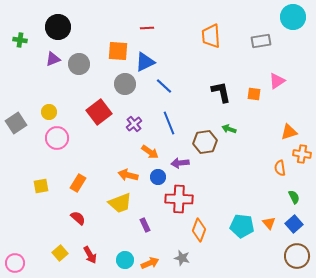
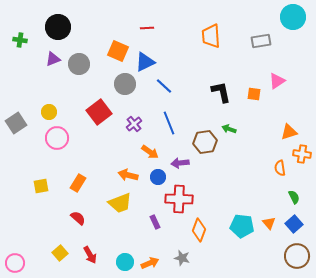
orange square at (118, 51): rotated 20 degrees clockwise
purple rectangle at (145, 225): moved 10 px right, 3 px up
cyan circle at (125, 260): moved 2 px down
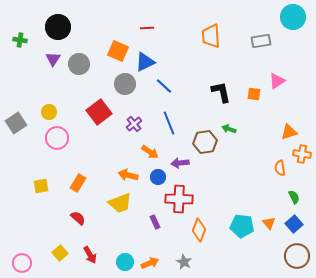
purple triangle at (53, 59): rotated 35 degrees counterclockwise
gray star at (182, 258): moved 2 px right, 4 px down; rotated 14 degrees clockwise
pink circle at (15, 263): moved 7 px right
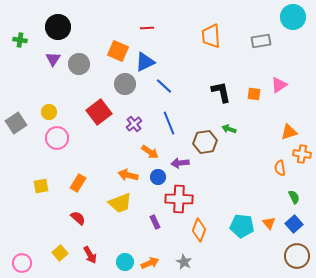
pink triangle at (277, 81): moved 2 px right, 4 px down
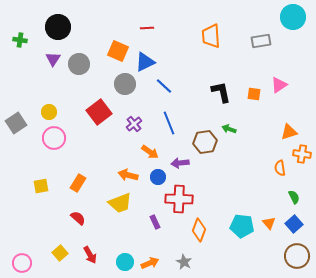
pink circle at (57, 138): moved 3 px left
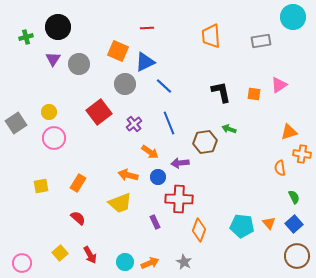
green cross at (20, 40): moved 6 px right, 3 px up; rotated 24 degrees counterclockwise
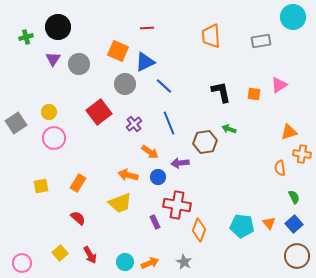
red cross at (179, 199): moved 2 px left, 6 px down; rotated 8 degrees clockwise
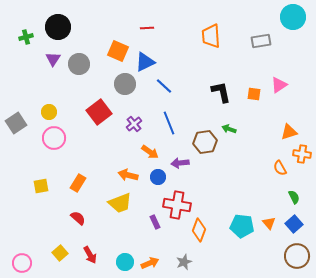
orange semicircle at (280, 168): rotated 21 degrees counterclockwise
gray star at (184, 262): rotated 21 degrees clockwise
